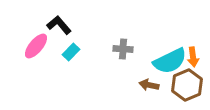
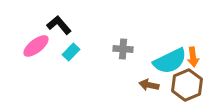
pink ellipse: rotated 12 degrees clockwise
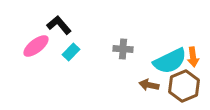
brown hexagon: moved 3 px left, 1 px down
